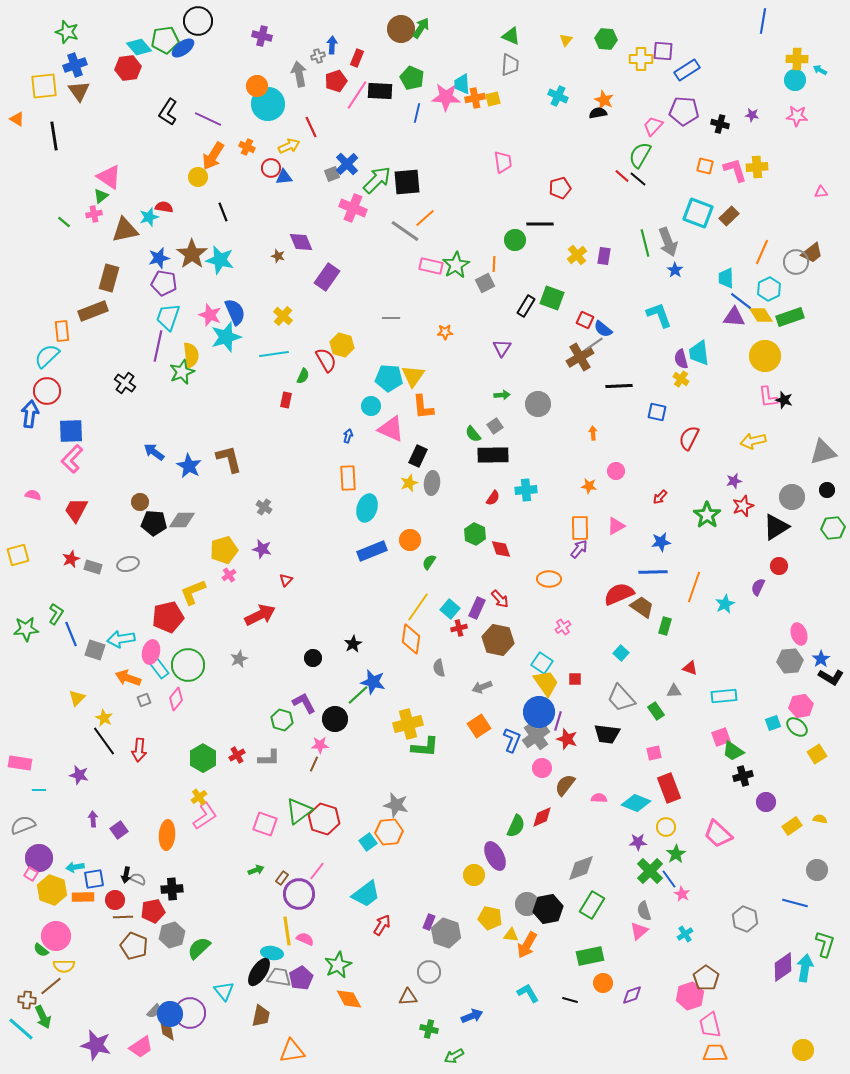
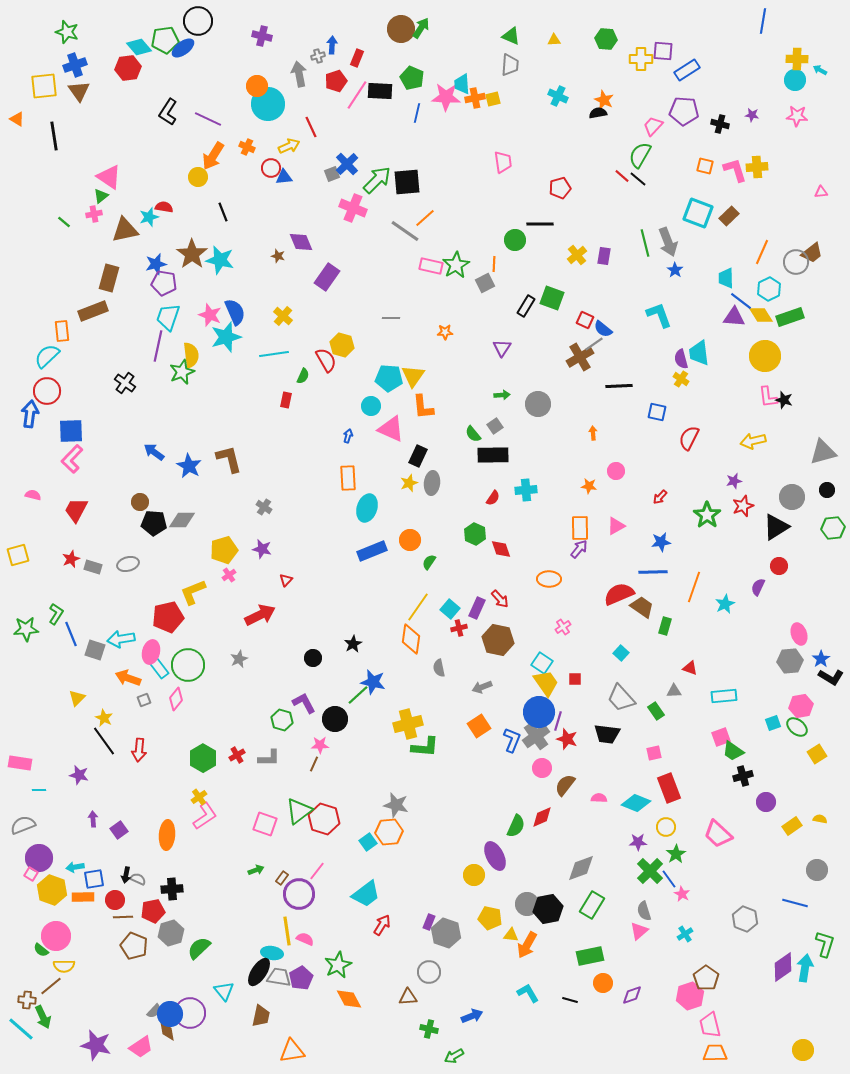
yellow triangle at (566, 40): moved 12 px left; rotated 48 degrees clockwise
blue star at (159, 258): moved 3 px left, 6 px down
gray hexagon at (172, 935): moved 1 px left, 2 px up
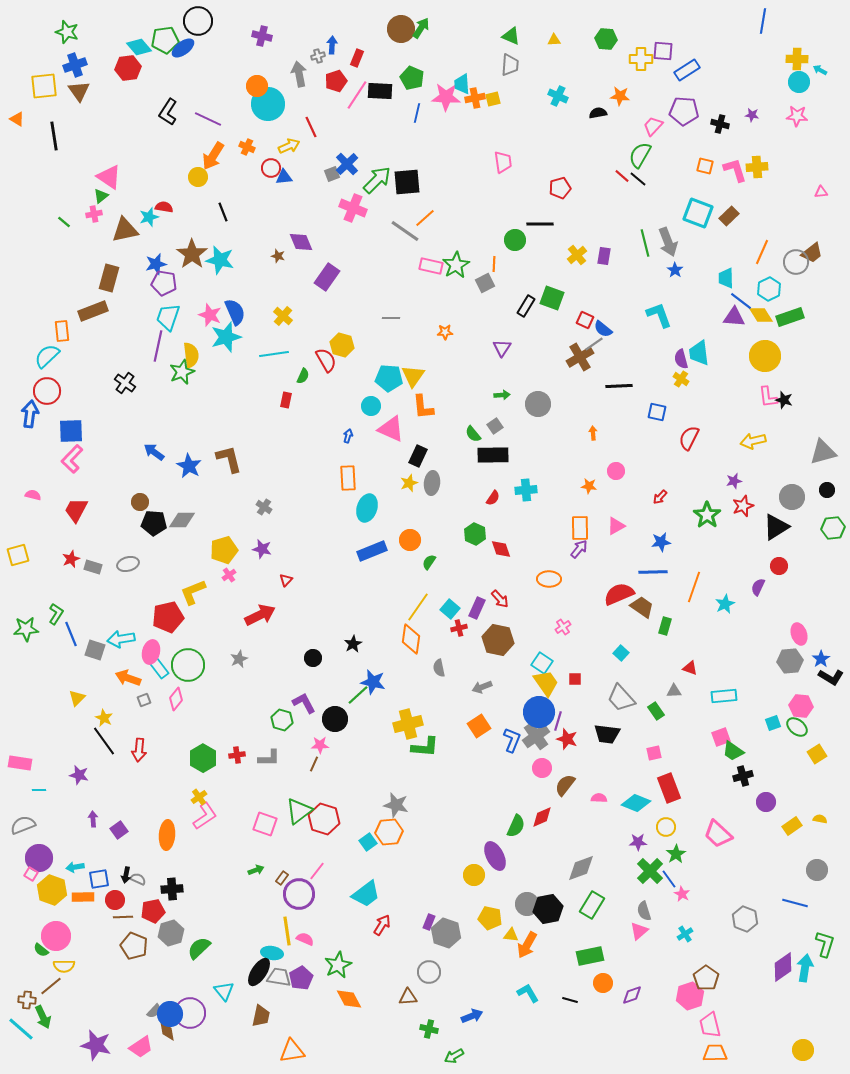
cyan circle at (795, 80): moved 4 px right, 2 px down
orange star at (604, 100): moved 16 px right, 4 px up; rotated 18 degrees counterclockwise
pink hexagon at (801, 706): rotated 15 degrees clockwise
red cross at (237, 755): rotated 21 degrees clockwise
blue square at (94, 879): moved 5 px right
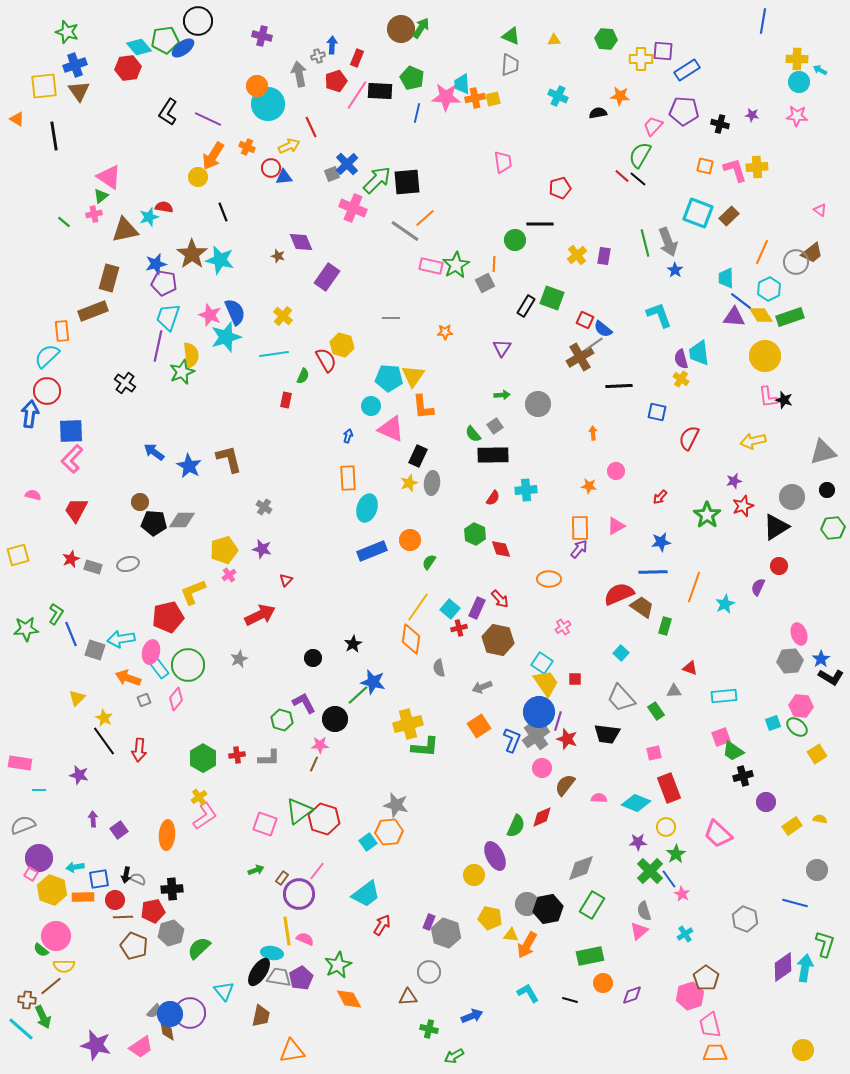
pink triangle at (821, 192): moved 1 px left, 18 px down; rotated 40 degrees clockwise
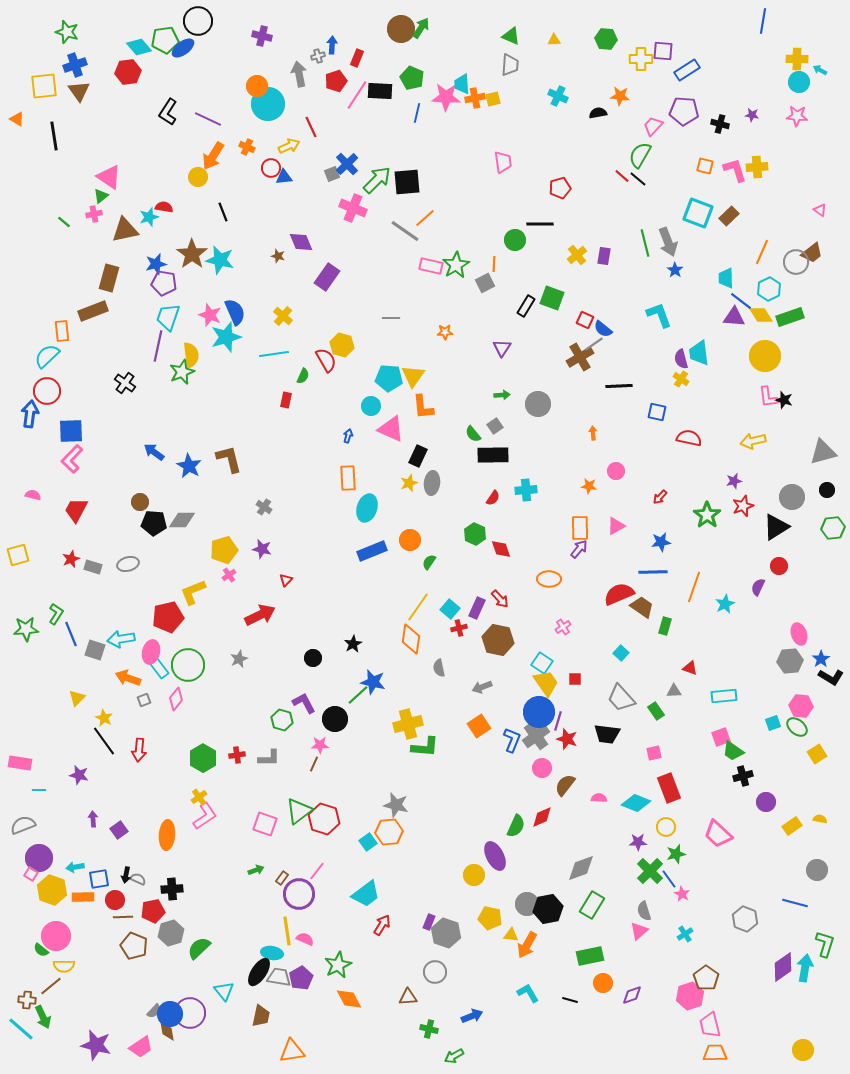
red hexagon at (128, 68): moved 4 px down
red semicircle at (689, 438): rotated 75 degrees clockwise
green star at (676, 854): rotated 18 degrees clockwise
gray circle at (429, 972): moved 6 px right
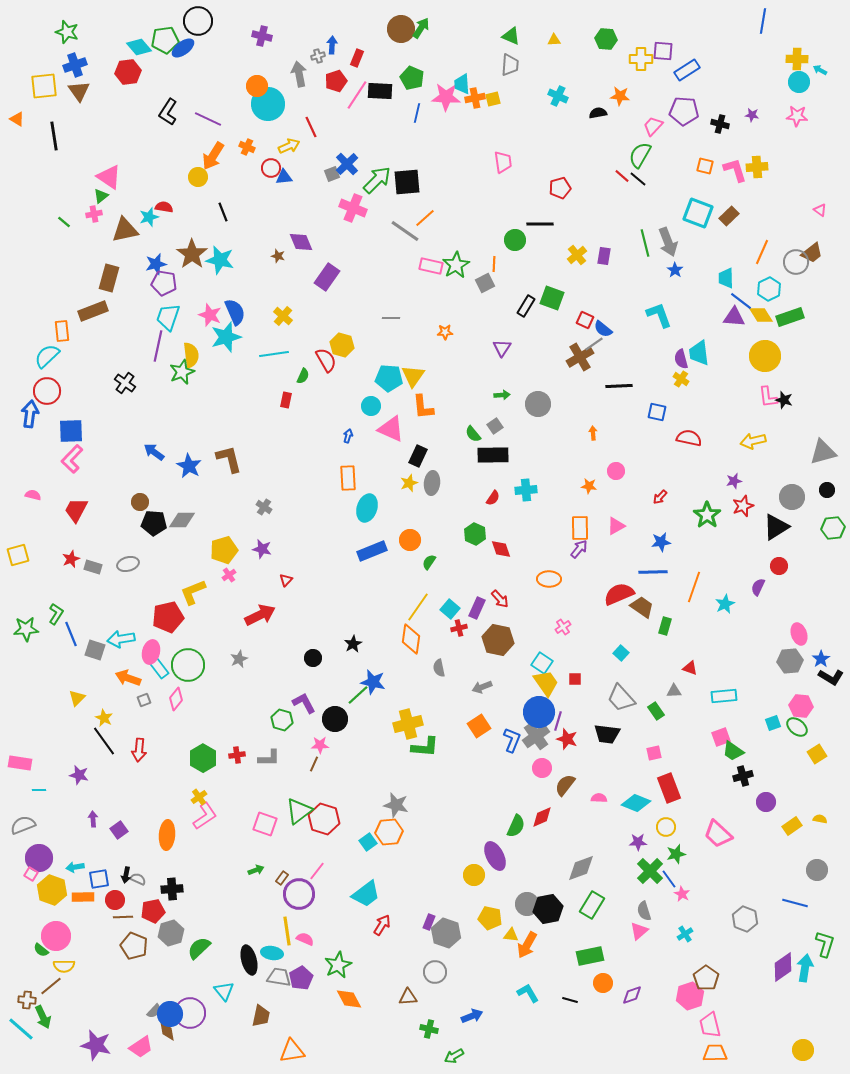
black ellipse at (259, 972): moved 10 px left, 12 px up; rotated 48 degrees counterclockwise
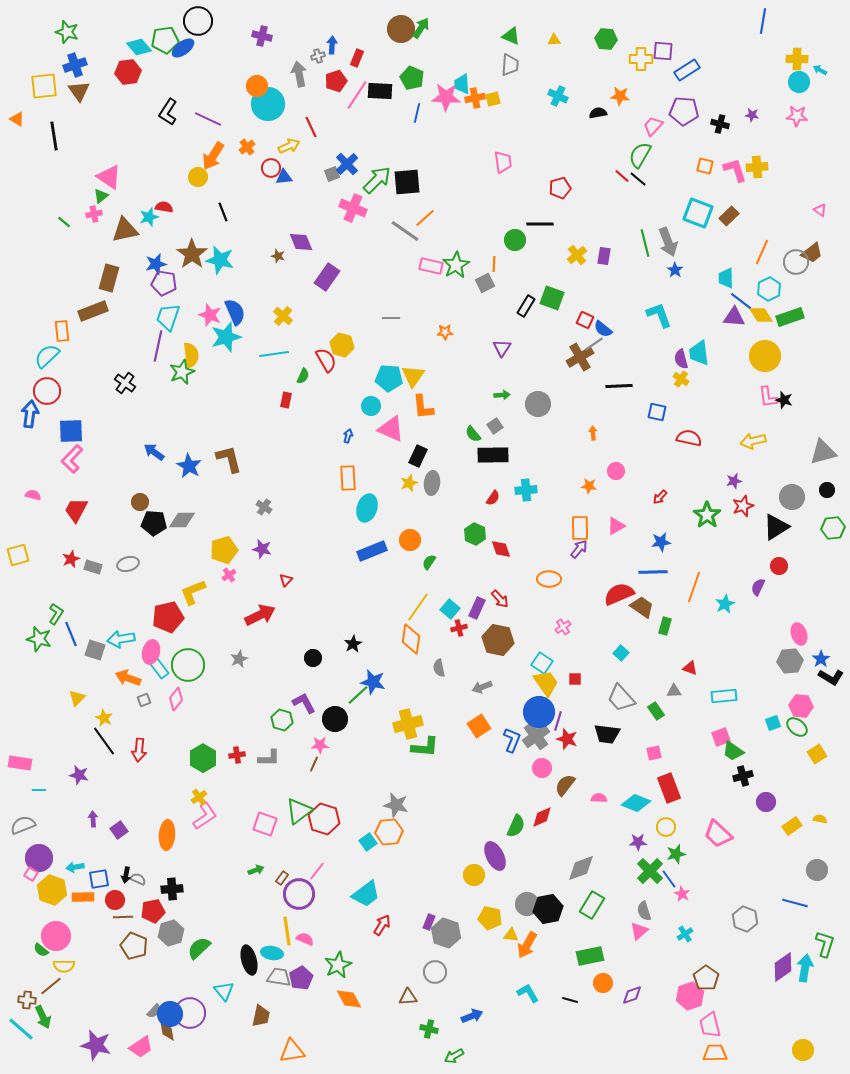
orange cross at (247, 147): rotated 28 degrees clockwise
green star at (26, 629): moved 13 px right, 10 px down; rotated 20 degrees clockwise
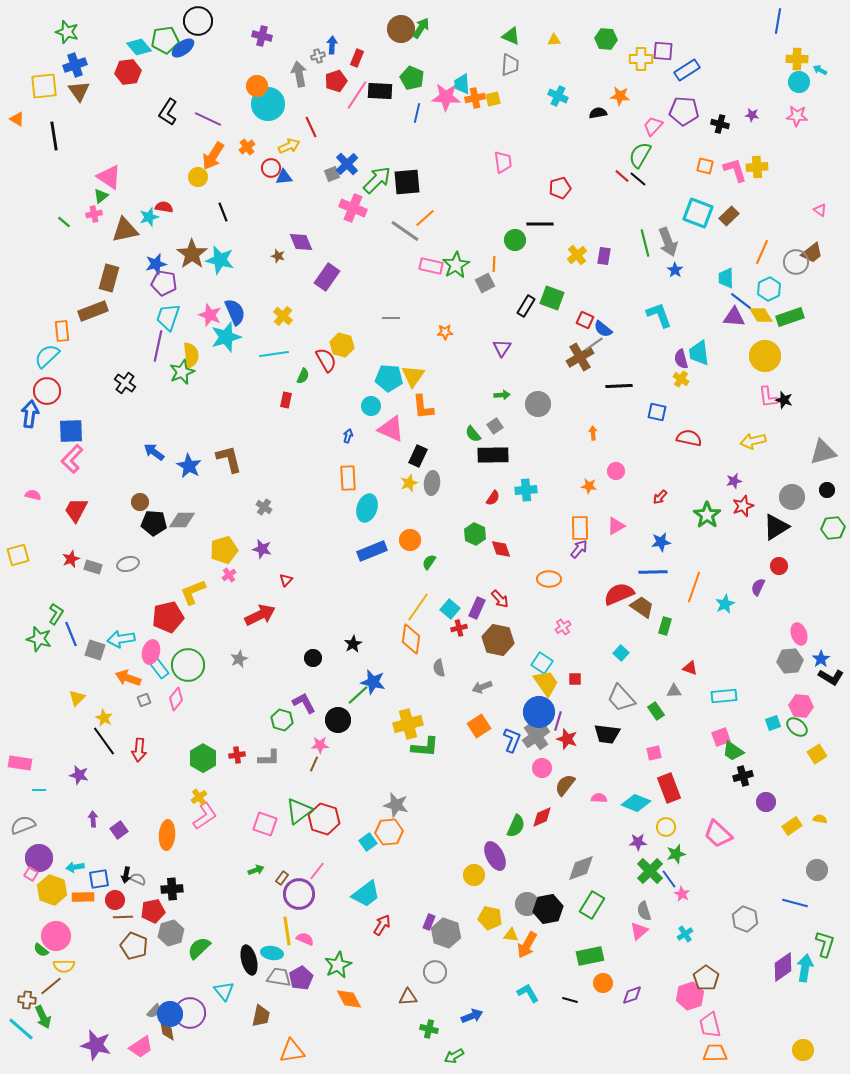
blue line at (763, 21): moved 15 px right
black circle at (335, 719): moved 3 px right, 1 px down
